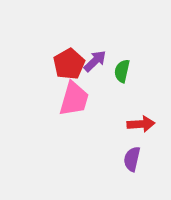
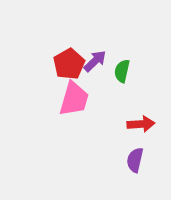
purple semicircle: moved 3 px right, 1 px down
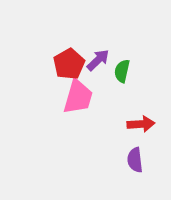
purple arrow: moved 3 px right, 1 px up
pink trapezoid: moved 4 px right, 2 px up
purple semicircle: rotated 20 degrees counterclockwise
